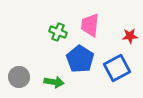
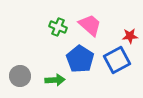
pink trapezoid: rotated 125 degrees clockwise
green cross: moved 5 px up
blue square: moved 8 px up
gray circle: moved 1 px right, 1 px up
green arrow: moved 1 px right, 2 px up; rotated 12 degrees counterclockwise
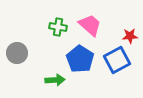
green cross: rotated 12 degrees counterclockwise
gray circle: moved 3 px left, 23 px up
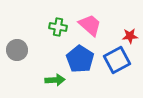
gray circle: moved 3 px up
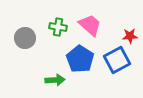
gray circle: moved 8 px right, 12 px up
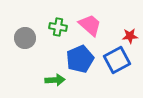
blue pentagon: rotated 16 degrees clockwise
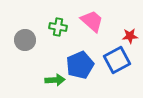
pink trapezoid: moved 2 px right, 4 px up
gray circle: moved 2 px down
blue pentagon: moved 6 px down
